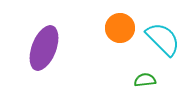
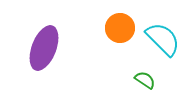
green semicircle: rotated 40 degrees clockwise
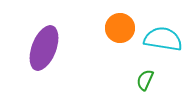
cyan semicircle: rotated 36 degrees counterclockwise
green semicircle: rotated 100 degrees counterclockwise
